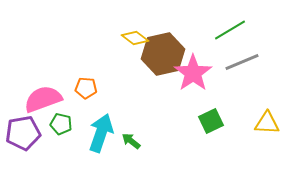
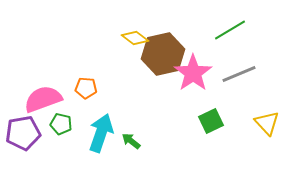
gray line: moved 3 px left, 12 px down
yellow triangle: rotated 44 degrees clockwise
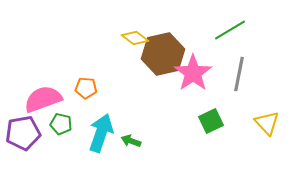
gray line: rotated 56 degrees counterclockwise
green arrow: rotated 18 degrees counterclockwise
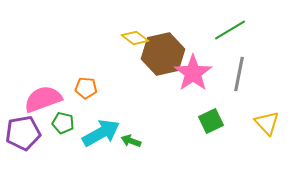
green pentagon: moved 2 px right, 1 px up
cyan arrow: rotated 42 degrees clockwise
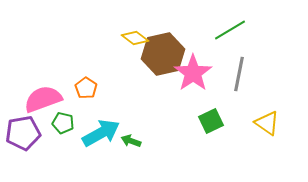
orange pentagon: rotated 30 degrees clockwise
yellow triangle: rotated 12 degrees counterclockwise
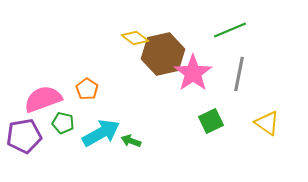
green line: rotated 8 degrees clockwise
orange pentagon: moved 1 px right, 1 px down
purple pentagon: moved 1 px right, 3 px down
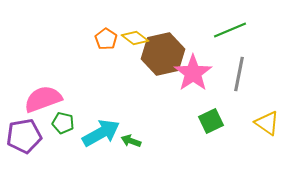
orange pentagon: moved 19 px right, 50 px up
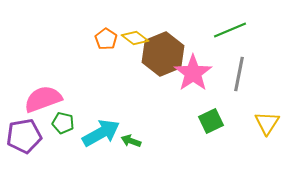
brown hexagon: rotated 9 degrees counterclockwise
yellow triangle: rotated 28 degrees clockwise
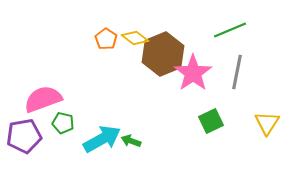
gray line: moved 2 px left, 2 px up
cyan arrow: moved 1 px right, 6 px down
